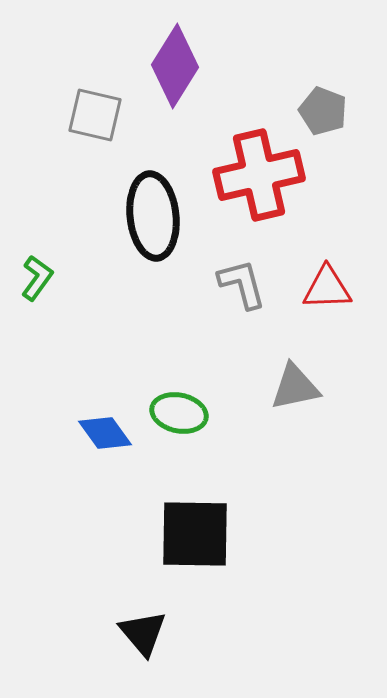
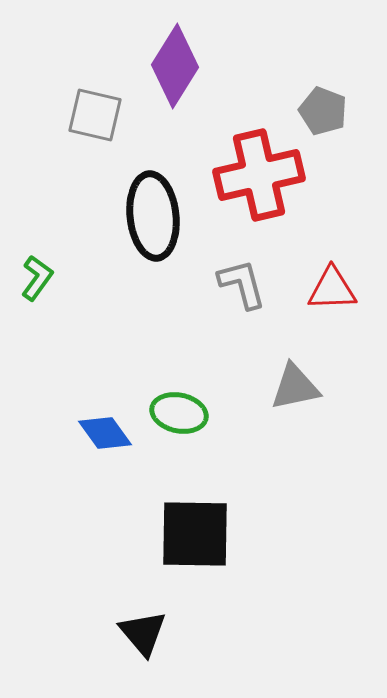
red triangle: moved 5 px right, 1 px down
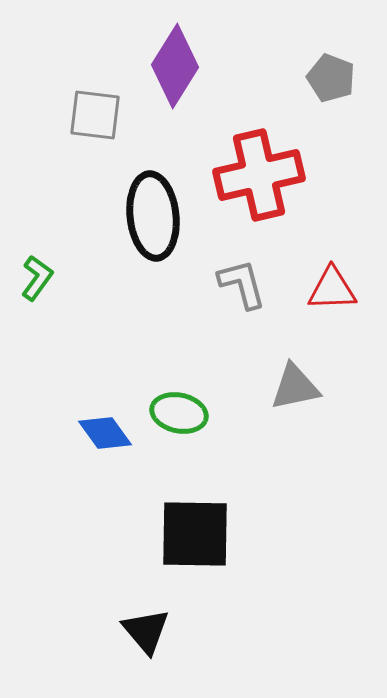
gray pentagon: moved 8 px right, 33 px up
gray square: rotated 6 degrees counterclockwise
black triangle: moved 3 px right, 2 px up
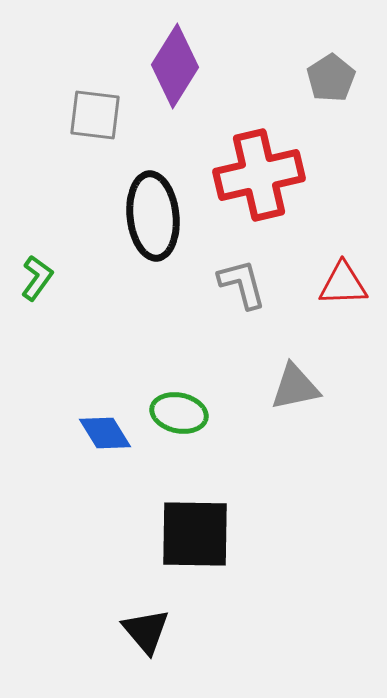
gray pentagon: rotated 18 degrees clockwise
red triangle: moved 11 px right, 5 px up
blue diamond: rotated 4 degrees clockwise
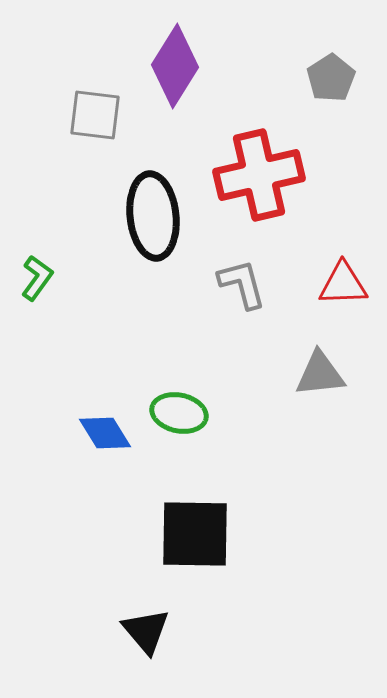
gray triangle: moved 25 px right, 13 px up; rotated 6 degrees clockwise
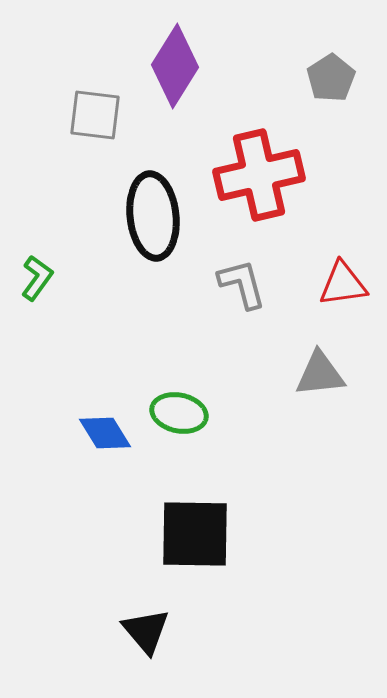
red triangle: rotated 6 degrees counterclockwise
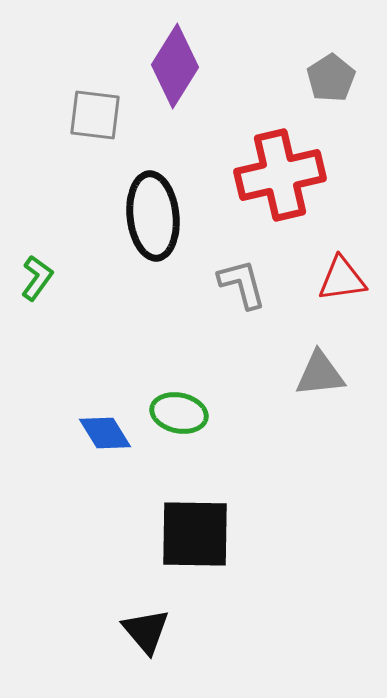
red cross: moved 21 px right
red triangle: moved 1 px left, 5 px up
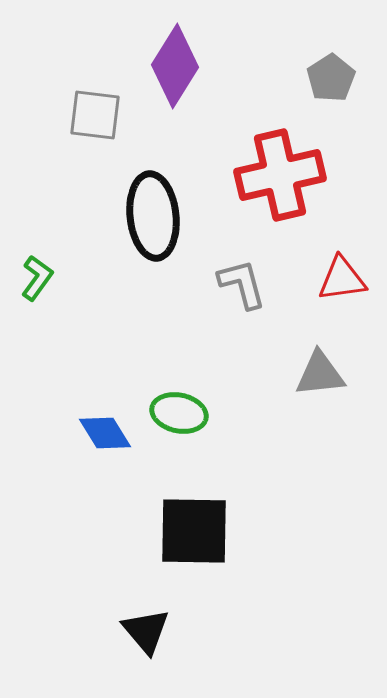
black square: moved 1 px left, 3 px up
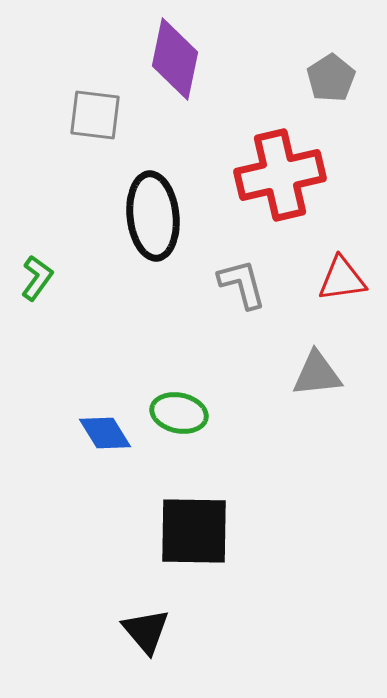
purple diamond: moved 7 px up; rotated 20 degrees counterclockwise
gray triangle: moved 3 px left
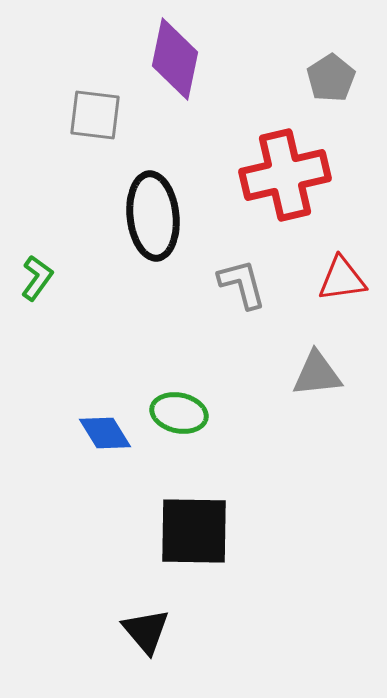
red cross: moved 5 px right
